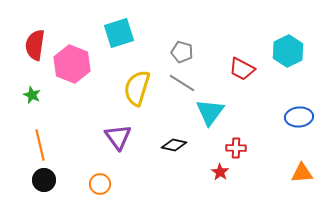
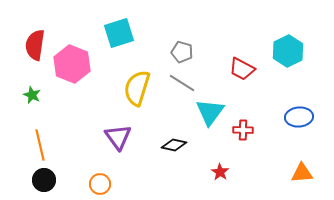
red cross: moved 7 px right, 18 px up
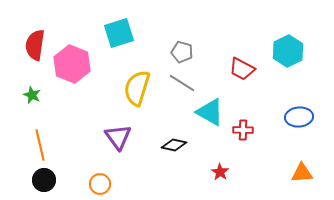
cyan triangle: rotated 36 degrees counterclockwise
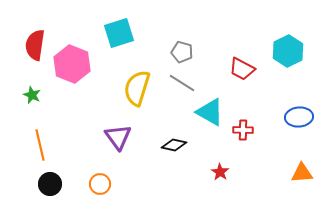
black circle: moved 6 px right, 4 px down
